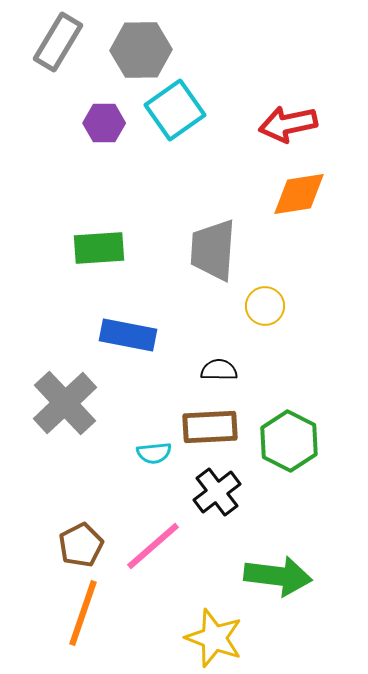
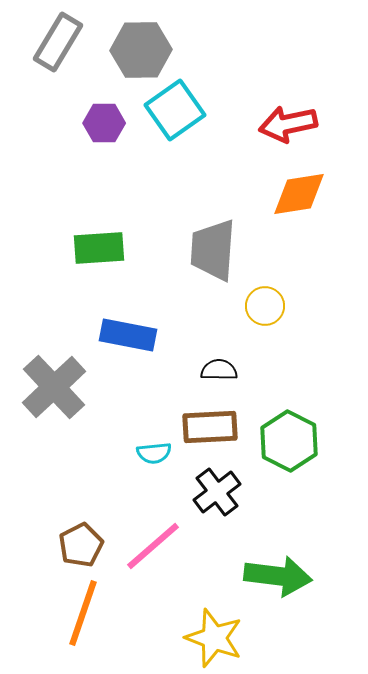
gray cross: moved 11 px left, 16 px up
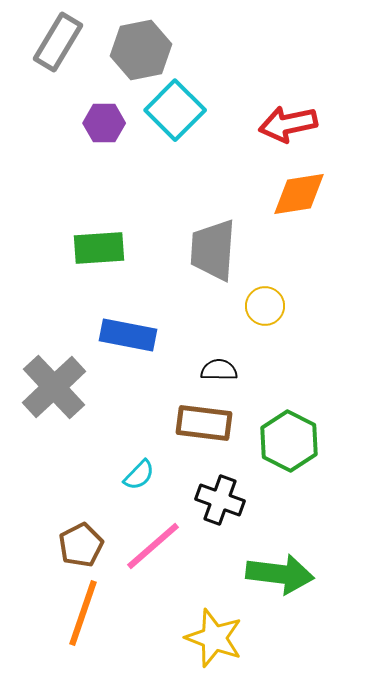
gray hexagon: rotated 10 degrees counterclockwise
cyan square: rotated 10 degrees counterclockwise
brown rectangle: moved 6 px left, 4 px up; rotated 10 degrees clockwise
cyan semicircle: moved 15 px left, 22 px down; rotated 40 degrees counterclockwise
black cross: moved 3 px right, 8 px down; rotated 33 degrees counterclockwise
green arrow: moved 2 px right, 2 px up
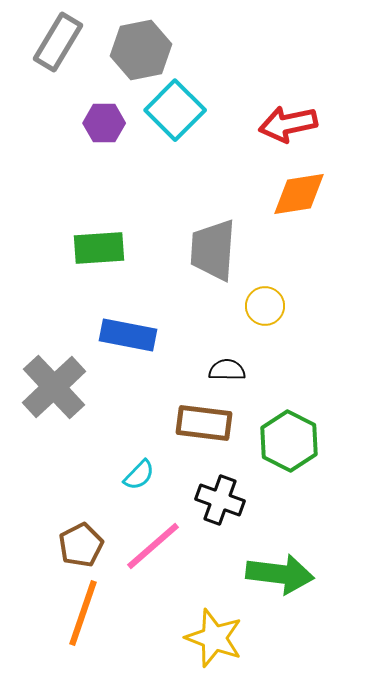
black semicircle: moved 8 px right
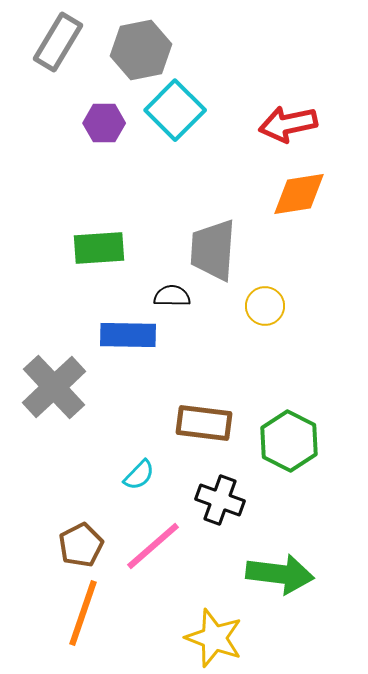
blue rectangle: rotated 10 degrees counterclockwise
black semicircle: moved 55 px left, 74 px up
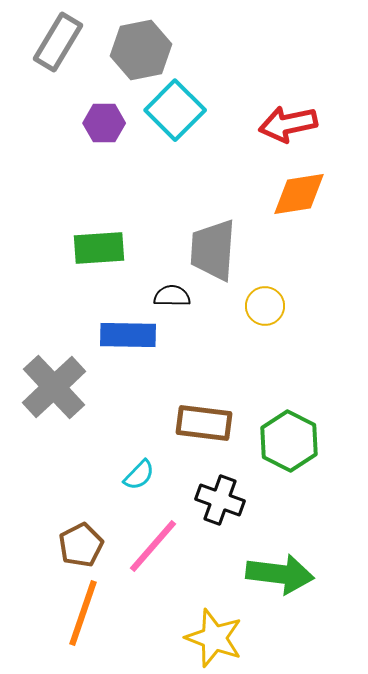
pink line: rotated 8 degrees counterclockwise
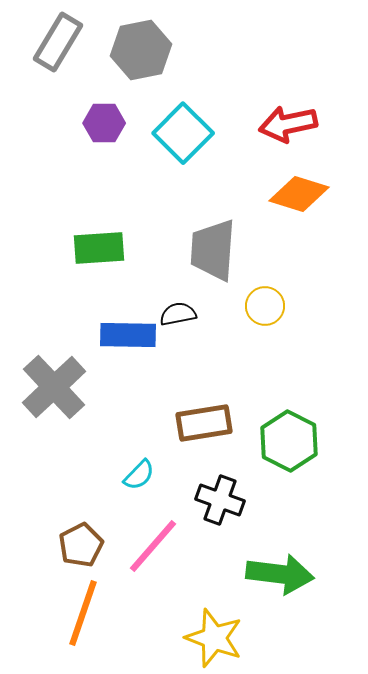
cyan square: moved 8 px right, 23 px down
orange diamond: rotated 26 degrees clockwise
black semicircle: moved 6 px right, 18 px down; rotated 12 degrees counterclockwise
brown rectangle: rotated 16 degrees counterclockwise
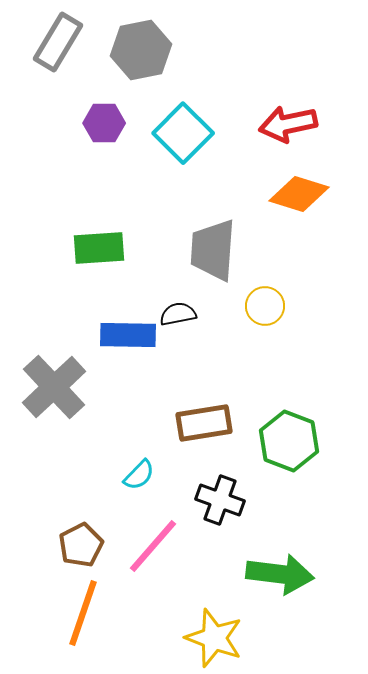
green hexagon: rotated 6 degrees counterclockwise
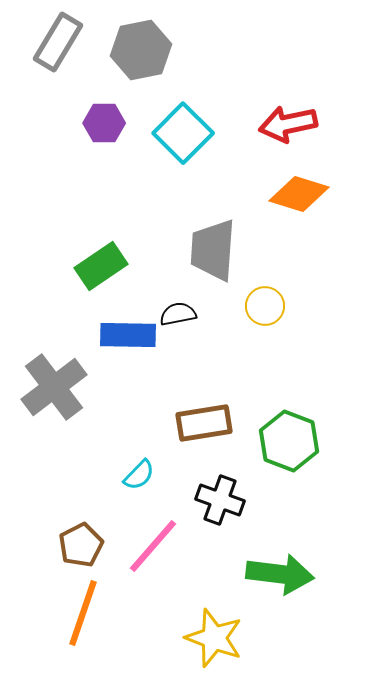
green rectangle: moved 2 px right, 18 px down; rotated 30 degrees counterclockwise
gray cross: rotated 6 degrees clockwise
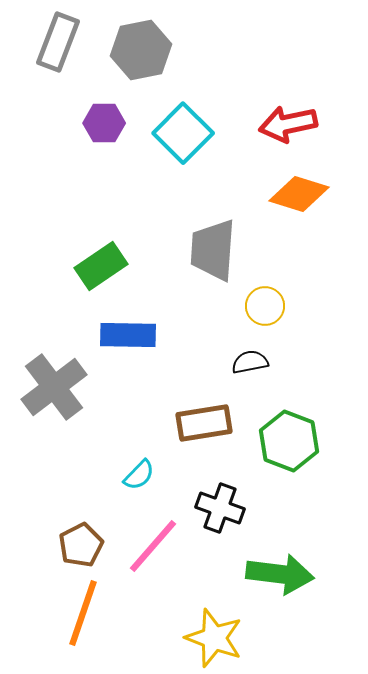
gray rectangle: rotated 10 degrees counterclockwise
black semicircle: moved 72 px right, 48 px down
black cross: moved 8 px down
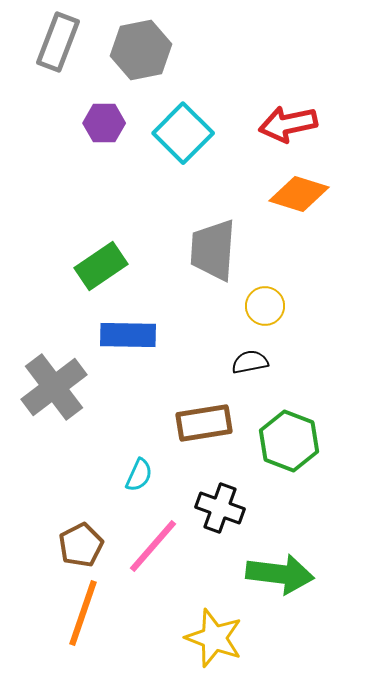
cyan semicircle: rotated 20 degrees counterclockwise
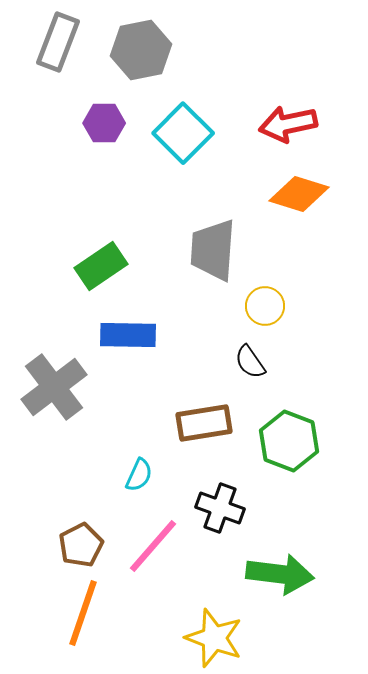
black semicircle: rotated 114 degrees counterclockwise
